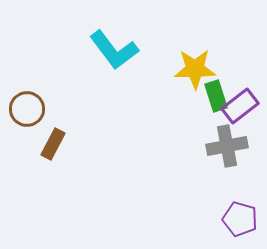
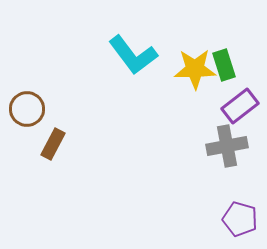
cyan L-shape: moved 19 px right, 5 px down
green rectangle: moved 8 px right, 31 px up
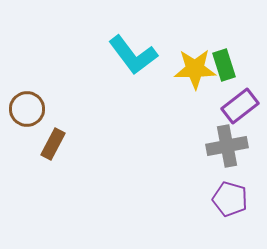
purple pentagon: moved 10 px left, 20 px up
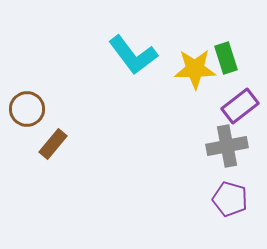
green rectangle: moved 2 px right, 7 px up
brown rectangle: rotated 12 degrees clockwise
